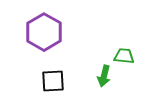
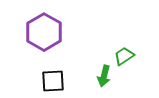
green trapezoid: rotated 40 degrees counterclockwise
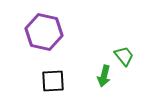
purple hexagon: rotated 18 degrees counterclockwise
green trapezoid: rotated 85 degrees clockwise
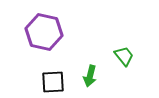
green arrow: moved 14 px left
black square: moved 1 px down
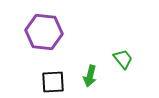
purple hexagon: rotated 6 degrees counterclockwise
green trapezoid: moved 1 px left, 3 px down
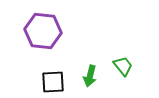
purple hexagon: moved 1 px left, 1 px up
green trapezoid: moved 7 px down
